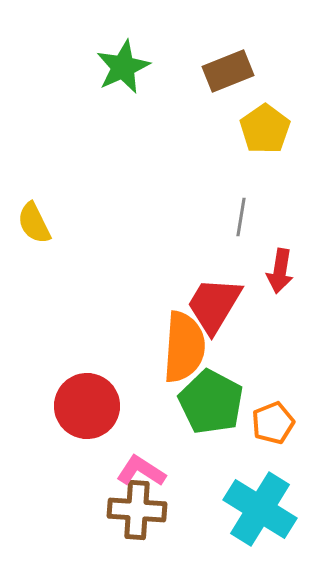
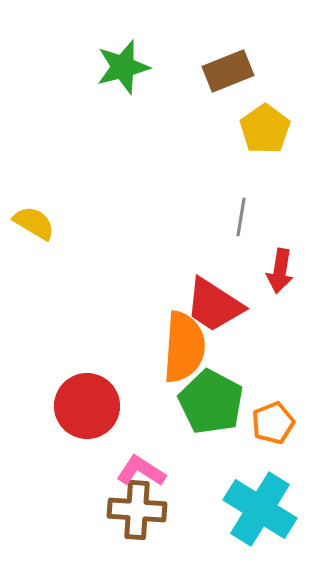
green star: rotated 10 degrees clockwise
yellow semicircle: rotated 147 degrees clockwise
red trapezoid: rotated 88 degrees counterclockwise
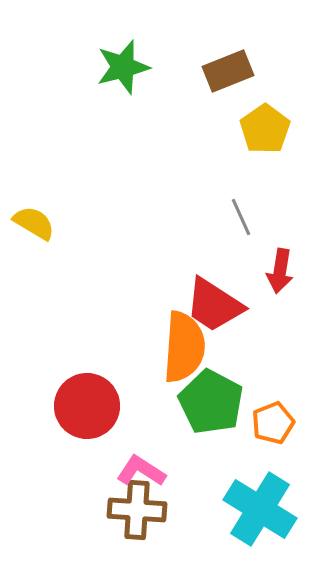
gray line: rotated 33 degrees counterclockwise
